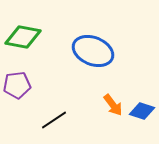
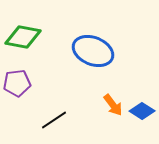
purple pentagon: moved 2 px up
blue diamond: rotated 15 degrees clockwise
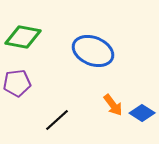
blue diamond: moved 2 px down
black line: moved 3 px right; rotated 8 degrees counterclockwise
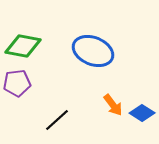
green diamond: moved 9 px down
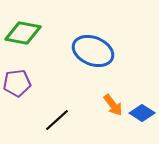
green diamond: moved 13 px up
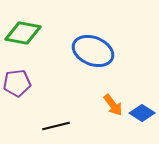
black line: moved 1 px left, 6 px down; rotated 28 degrees clockwise
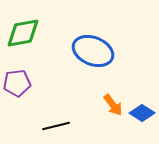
green diamond: rotated 21 degrees counterclockwise
